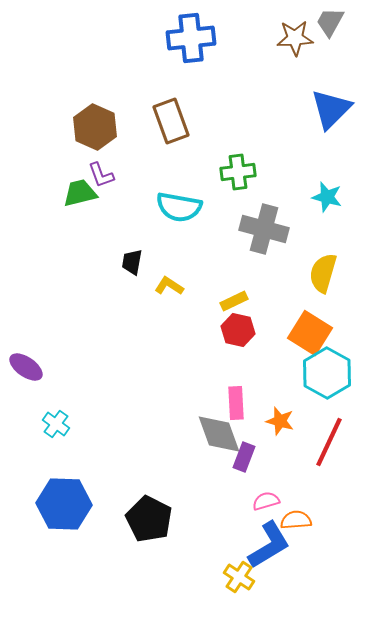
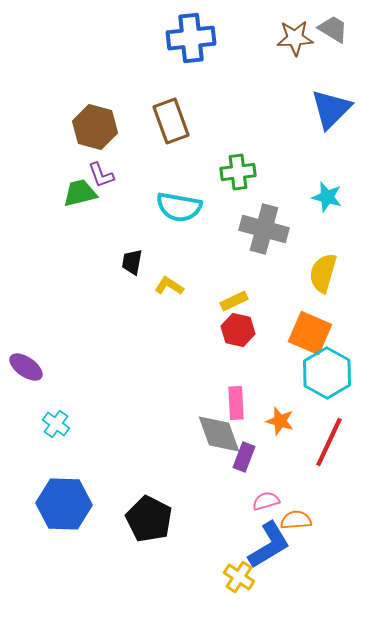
gray trapezoid: moved 3 px right, 7 px down; rotated 92 degrees clockwise
brown hexagon: rotated 9 degrees counterclockwise
orange square: rotated 9 degrees counterclockwise
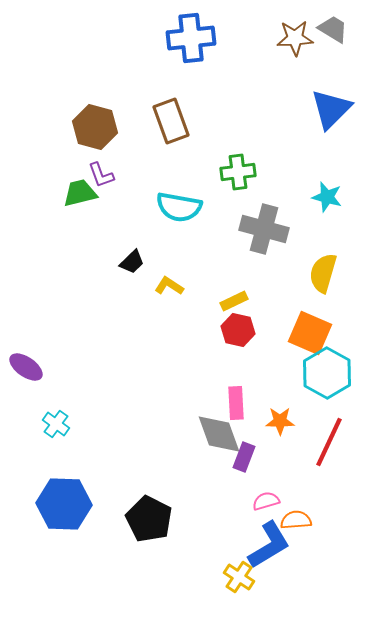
black trapezoid: rotated 144 degrees counterclockwise
orange star: rotated 16 degrees counterclockwise
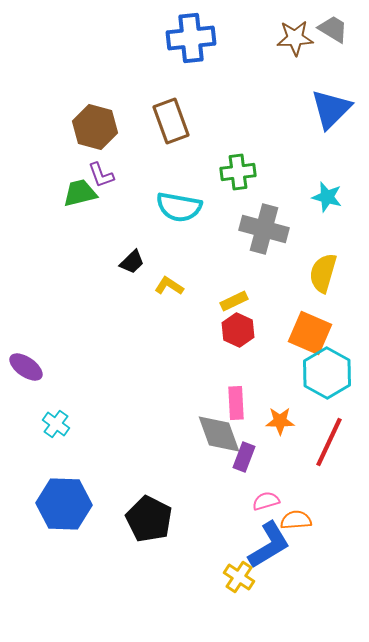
red hexagon: rotated 12 degrees clockwise
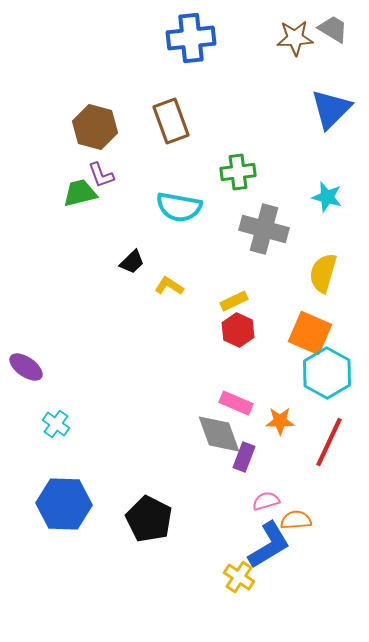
pink rectangle: rotated 64 degrees counterclockwise
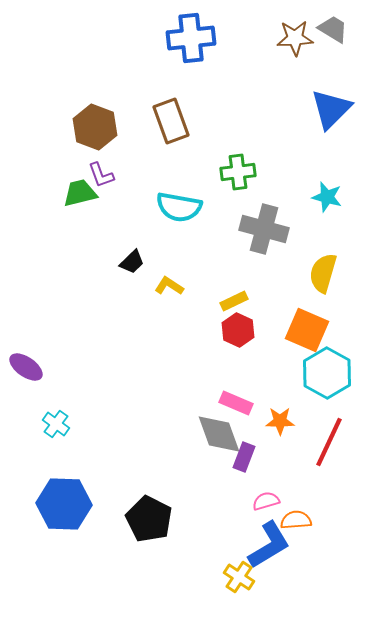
brown hexagon: rotated 6 degrees clockwise
orange square: moved 3 px left, 3 px up
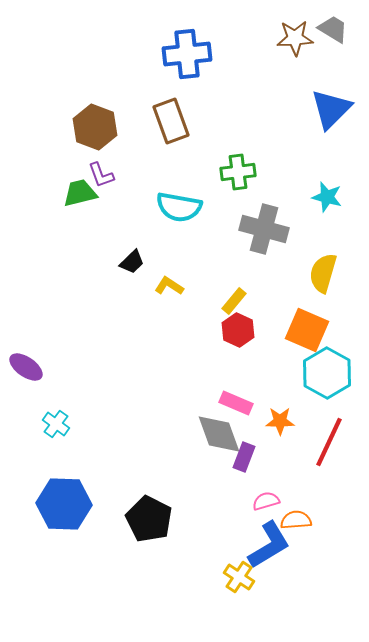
blue cross: moved 4 px left, 16 px down
yellow rectangle: rotated 24 degrees counterclockwise
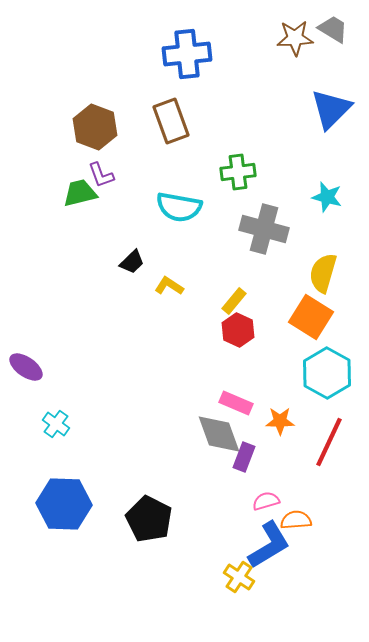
orange square: moved 4 px right, 13 px up; rotated 9 degrees clockwise
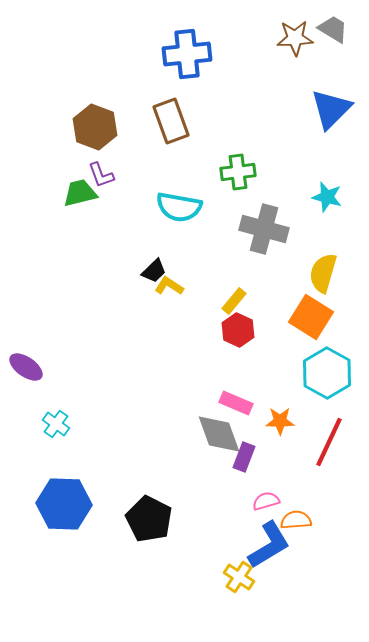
black trapezoid: moved 22 px right, 9 px down
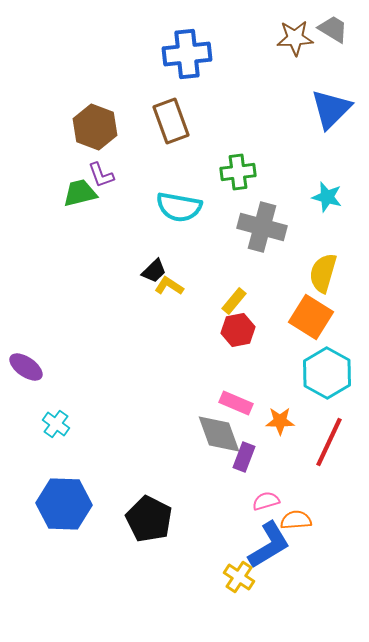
gray cross: moved 2 px left, 2 px up
red hexagon: rotated 24 degrees clockwise
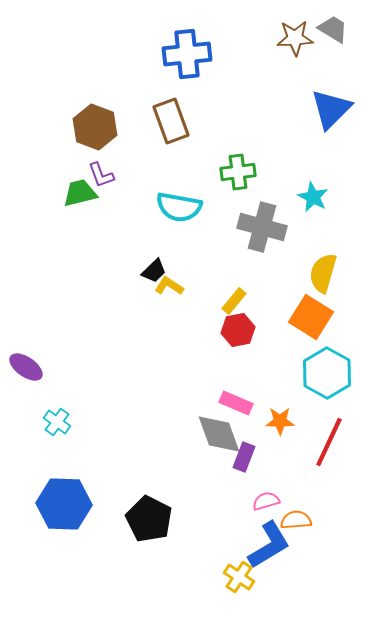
cyan star: moved 14 px left; rotated 12 degrees clockwise
cyan cross: moved 1 px right, 2 px up
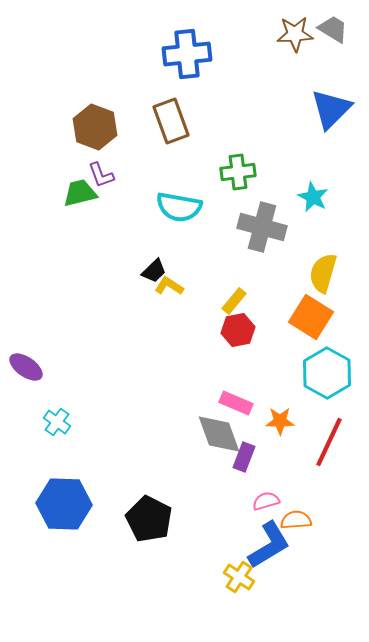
brown star: moved 4 px up
